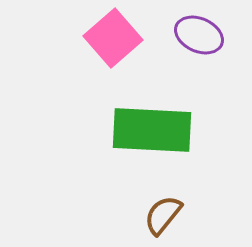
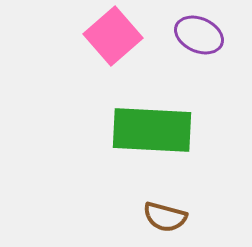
pink square: moved 2 px up
brown semicircle: moved 2 px right, 2 px down; rotated 114 degrees counterclockwise
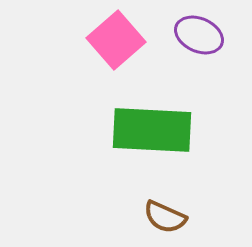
pink square: moved 3 px right, 4 px down
brown semicircle: rotated 9 degrees clockwise
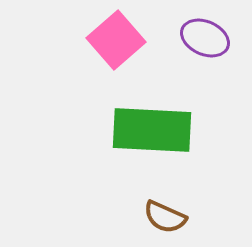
purple ellipse: moved 6 px right, 3 px down
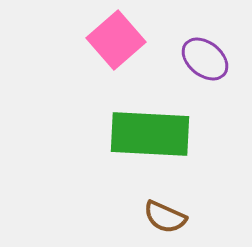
purple ellipse: moved 21 px down; rotated 15 degrees clockwise
green rectangle: moved 2 px left, 4 px down
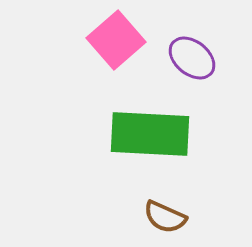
purple ellipse: moved 13 px left, 1 px up
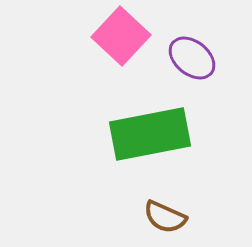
pink square: moved 5 px right, 4 px up; rotated 6 degrees counterclockwise
green rectangle: rotated 14 degrees counterclockwise
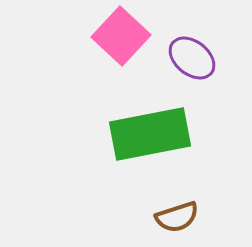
brown semicircle: moved 12 px right; rotated 42 degrees counterclockwise
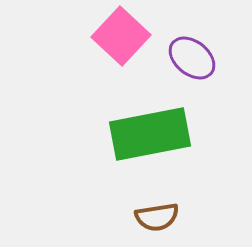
brown semicircle: moved 20 px left; rotated 9 degrees clockwise
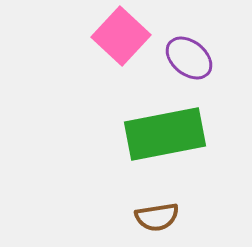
purple ellipse: moved 3 px left
green rectangle: moved 15 px right
